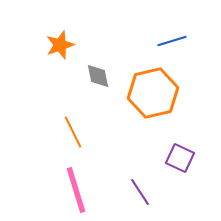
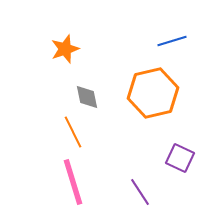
orange star: moved 5 px right, 4 px down
gray diamond: moved 11 px left, 21 px down
pink line: moved 3 px left, 8 px up
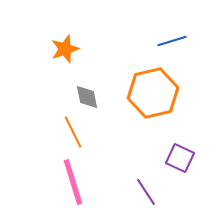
purple line: moved 6 px right
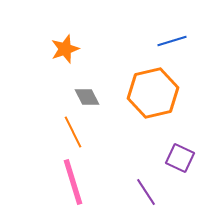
gray diamond: rotated 16 degrees counterclockwise
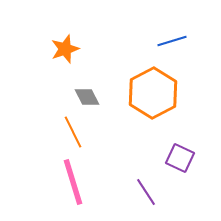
orange hexagon: rotated 15 degrees counterclockwise
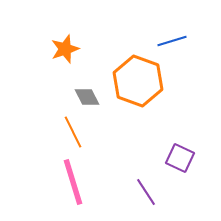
orange hexagon: moved 15 px left, 12 px up; rotated 12 degrees counterclockwise
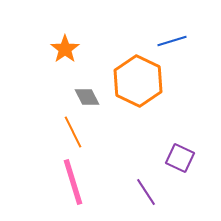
orange star: rotated 16 degrees counterclockwise
orange hexagon: rotated 6 degrees clockwise
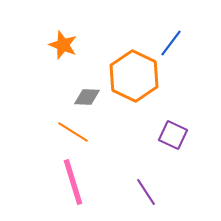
blue line: moved 1 px left, 2 px down; rotated 36 degrees counterclockwise
orange star: moved 2 px left, 4 px up; rotated 16 degrees counterclockwise
orange hexagon: moved 4 px left, 5 px up
gray diamond: rotated 60 degrees counterclockwise
orange line: rotated 32 degrees counterclockwise
purple square: moved 7 px left, 23 px up
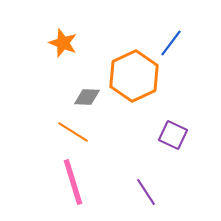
orange star: moved 2 px up
orange hexagon: rotated 9 degrees clockwise
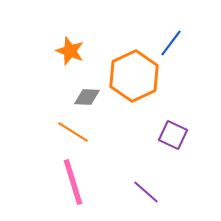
orange star: moved 7 px right, 8 px down
purple line: rotated 16 degrees counterclockwise
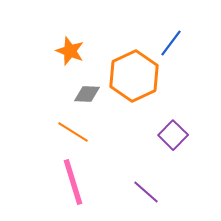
gray diamond: moved 3 px up
purple square: rotated 20 degrees clockwise
